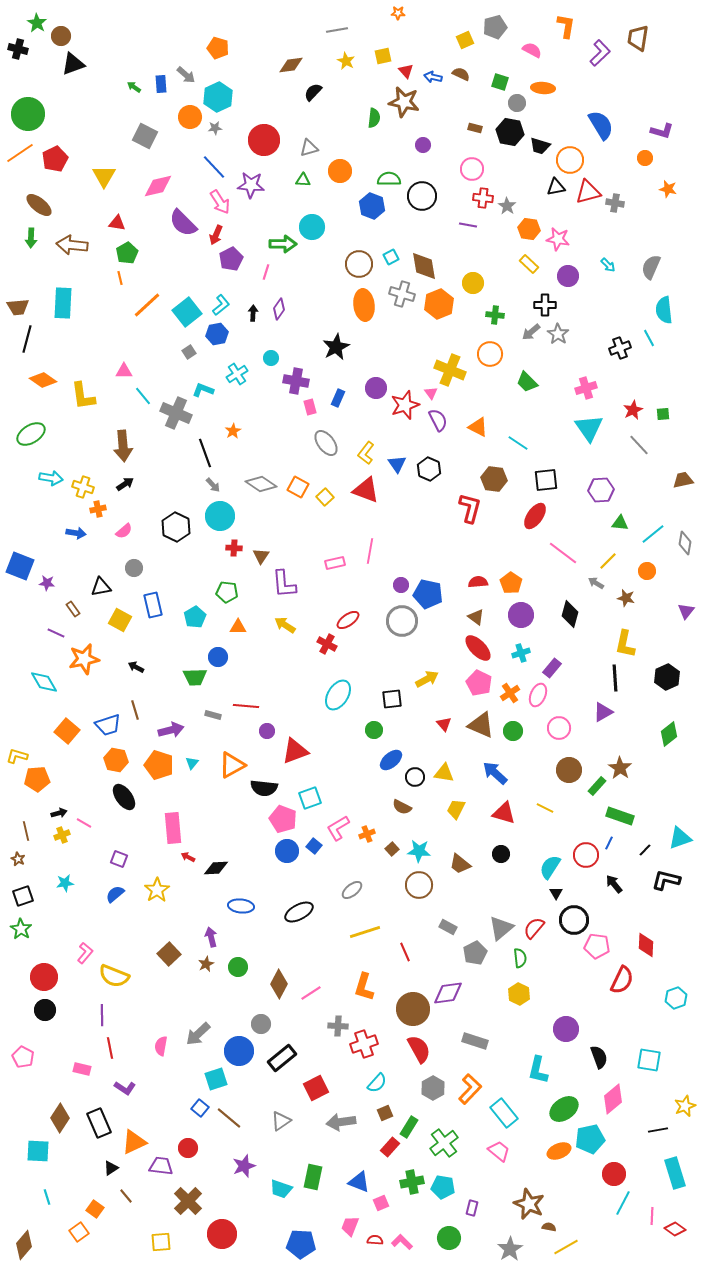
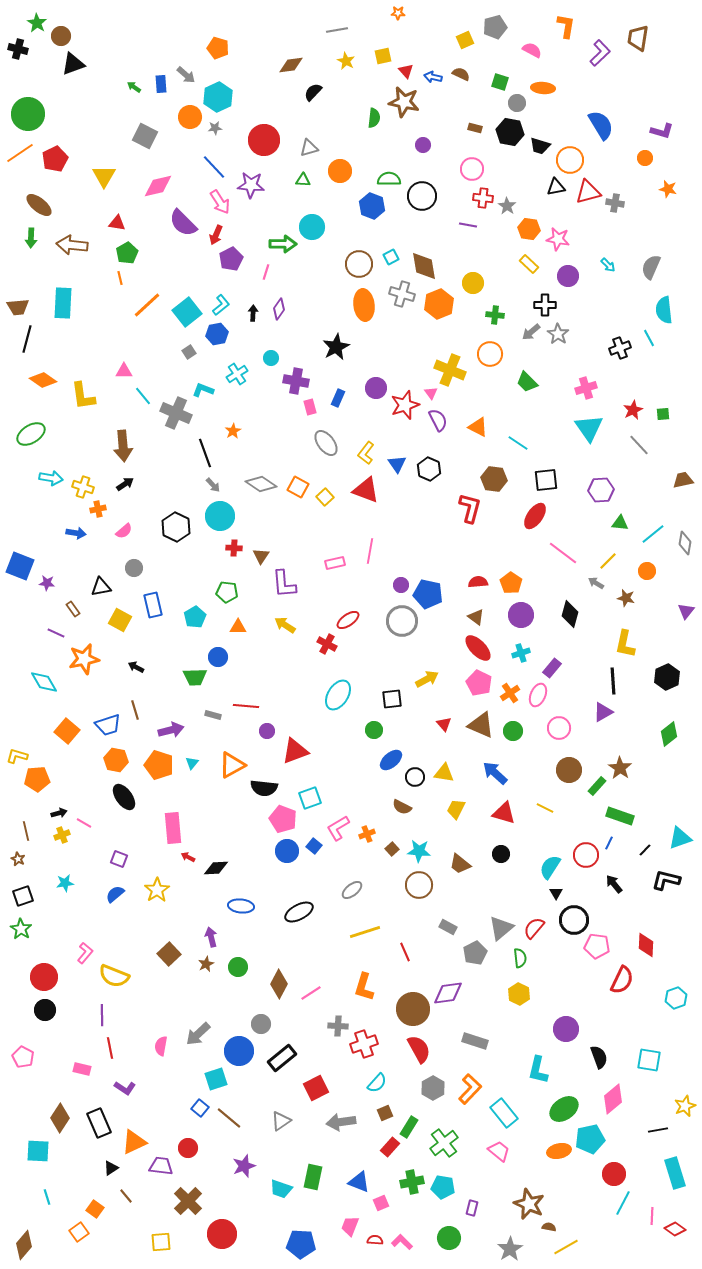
black line at (615, 678): moved 2 px left, 3 px down
orange ellipse at (559, 1151): rotated 10 degrees clockwise
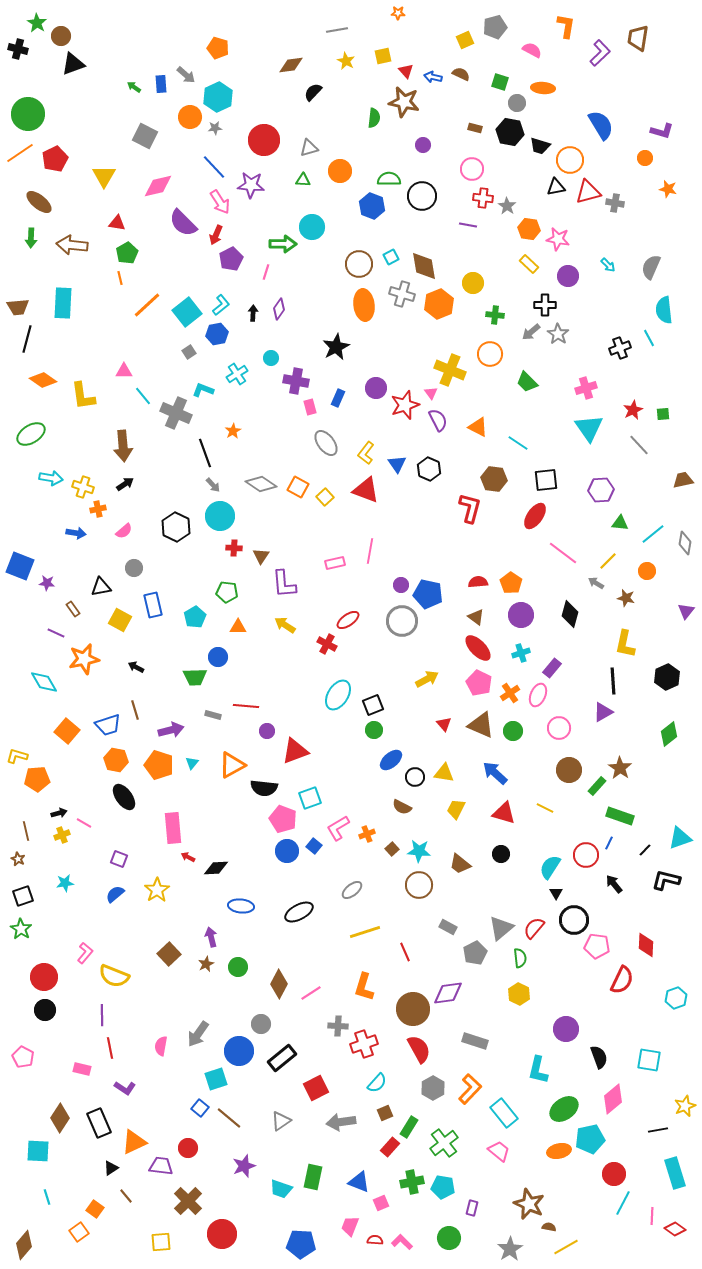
brown ellipse at (39, 205): moved 3 px up
black square at (392, 699): moved 19 px left, 6 px down; rotated 15 degrees counterclockwise
gray arrow at (198, 1034): rotated 12 degrees counterclockwise
